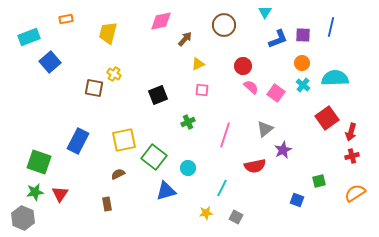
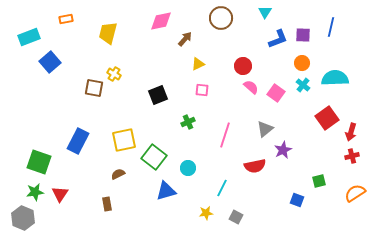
brown circle at (224, 25): moved 3 px left, 7 px up
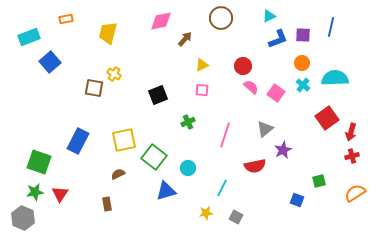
cyan triangle at (265, 12): moved 4 px right, 4 px down; rotated 32 degrees clockwise
yellow triangle at (198, 64): moved 4 px right, 1 px down
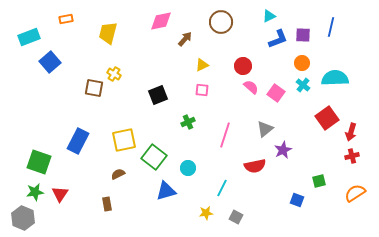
brown circle at (221, 18): moved 4 px down
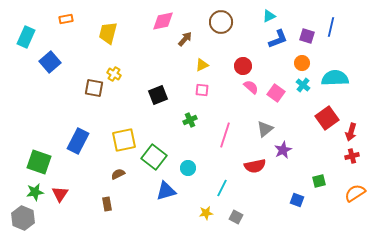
pink diamond at (161, 21): moved 2 px right
purple square at (303, 35): moved 4 px right, 1 px down; rotated 14 degrees clockwise
cyan rectangle at (29, 37): moved 3 px left; rotated 45 degrees counterclockwise
green cross at (188, 122): moved 2 px right, 2 px up
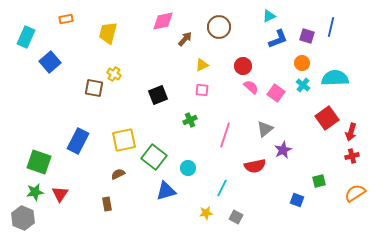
brown circle at (221, 22): moved 2 px left, 5 px down
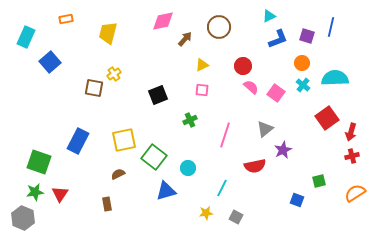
yellow cross at (114, 74): rotated 24 degrees clockwise
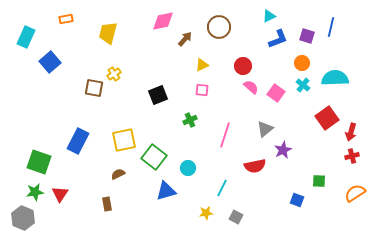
green square at (319, 181): rotated 16 degrees clockwise
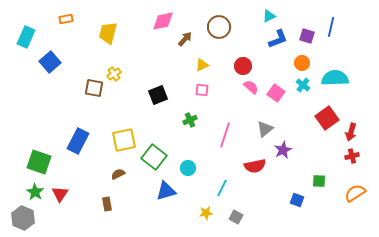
green star at (35, 192): rotated 30 degrees counterclockwise
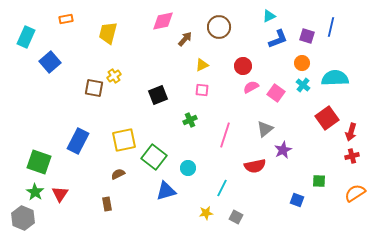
yellow cross at (114, 74): moved 2 px down
pink semicircle at (251, 87): rotated 70 degrees counterclockwise
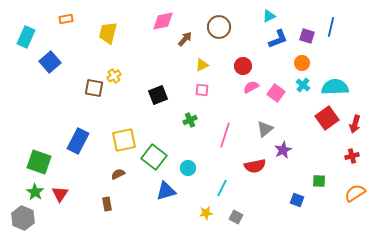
cyan semicircle at (335, 78): moved 9 px down
red arrow at (351, 132): moved 4 px right, 8 px up
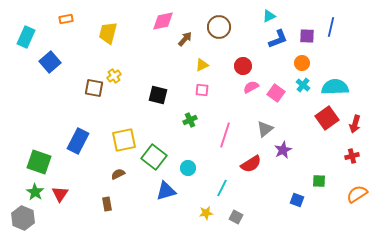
purple square at (307, 36): rotated 14 degrees counterclockwise
black square at (158, 95): rotated 36 degrees clockwise
red semicircle at (255, 166): moved 4 px left, 2 px up; rotated 20 degrees counterclockwise
orange semicircle at (355, 193): moved 2 px right, 1 px down
